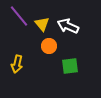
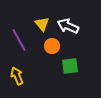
purple line: moved 24 px down; rotated 10 degrees clockwise
orange circle: moved 3 px right
yellow arrow: moved 12 px down; rotated 144 degrees clockwise
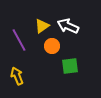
yellow triangle: moved 2 px down; rotated 35 degrees clockwise
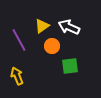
white arrow: moved 1 px right, 1 px down
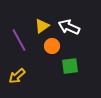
yellow arrow: rotated 108 degrees counterclockwise
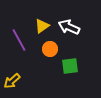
orange circle: moved 2 px left, 3 px down
yellow arrow: moved 5 px left, 5 px down
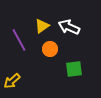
green square: moved 4 px right, 3 px down
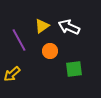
orange circle: moved 2 px down
yellow arrow: moved 7 px up
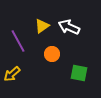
purple line: moved 1 px left, 1 px down
orange circle: moved 2 px right, 3 px down
green square: moved 5 px right, 4 px down; rotated 18 degrees clockwise
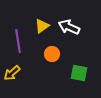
purple line: rotated 20 degrees clockwise
yellow arrow: moved 1 px up
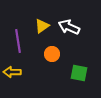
yellow arrow: moved 1 px up; rotated 42 degrees clockwise
